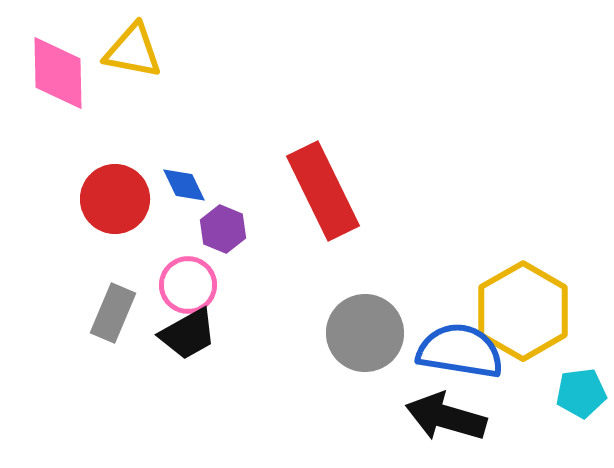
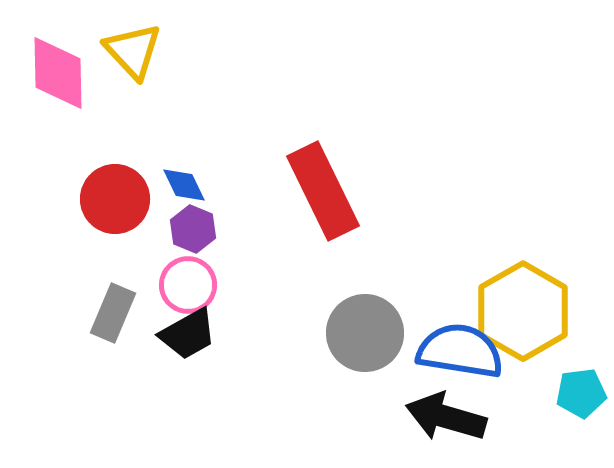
yellow triangle: rotated 36 degrees clockwise
purple hexagon: moved 30 px left
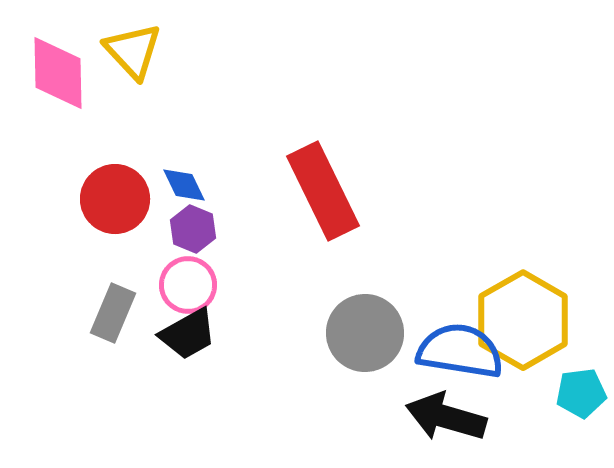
yellow hexagon: moved 9 px down
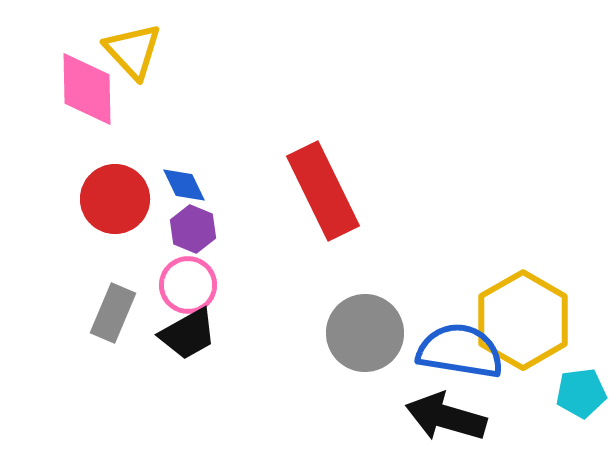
pink diamond: moved 29 px right, 16 px down
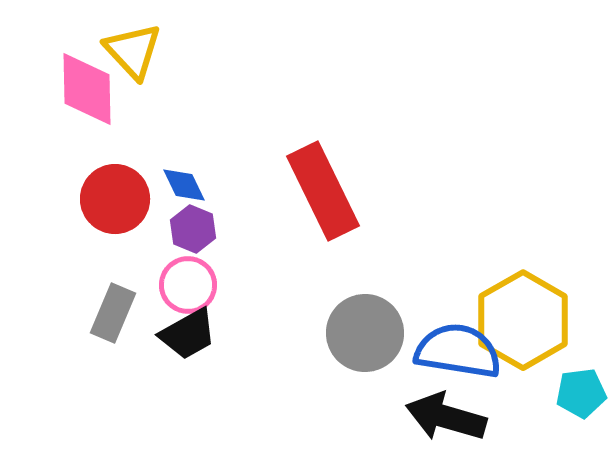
blue semicircle: moved 2 px left
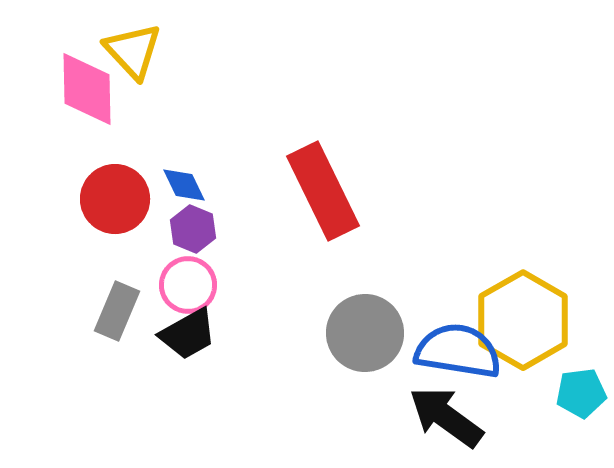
gray rectangle: moved 4 px right, 2 px up
black arrow: rotated 20 degrees clockwise
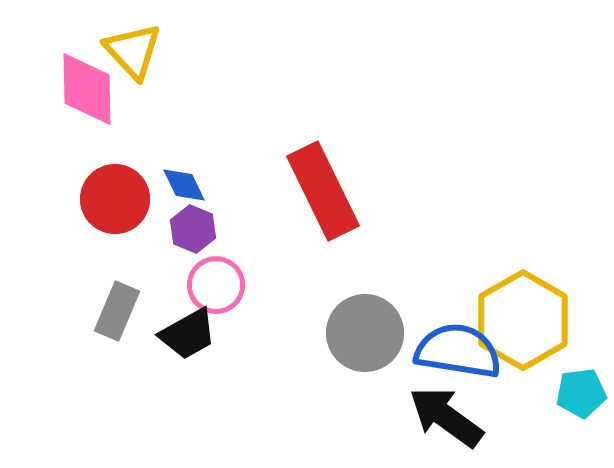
pink circle: moved 28 px right
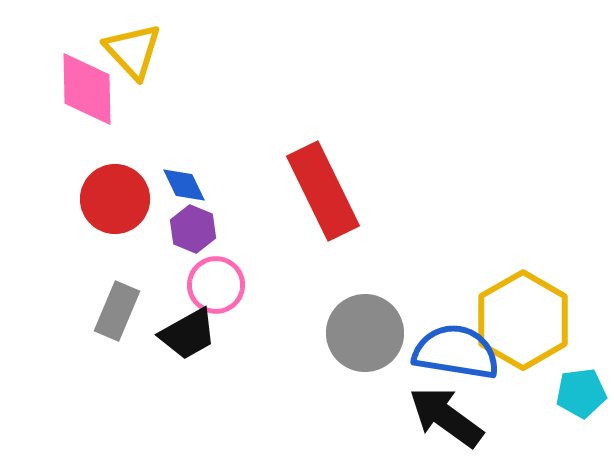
blue semicircle: moved 2 px left, 1 px down
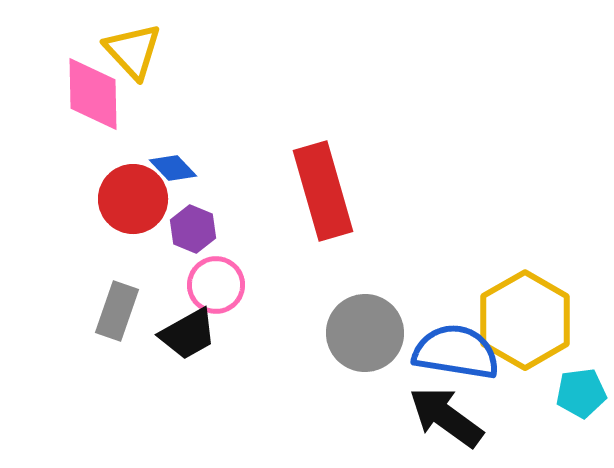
pink diamond: moved 6 px right, 5 px down
blue diamond: moved 11 px left, 17 px up; rotated 18 degrees counterclockwise
red rectangle: rotated 10 degrees clockwise
red circle: moved 18 px right
gray rectangle: rotated 4 degrees counterclockwise
yellow hexagon: moved 2 px right
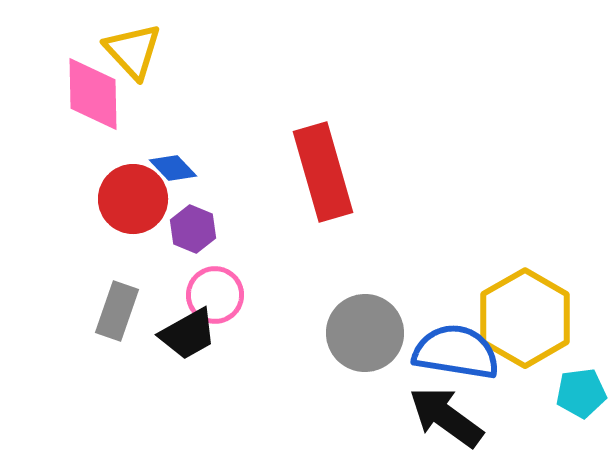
red rectangle: moved 19 px up
pink circle: moved 1 px left, 10 px down
yellow hexagon: moved 2 px up
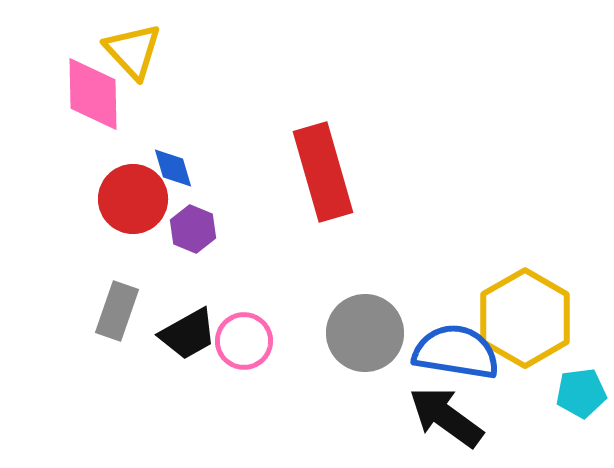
blue diamond: rotated 27 degrees clockwise
pink circle: moved 29 px right, 46 px down
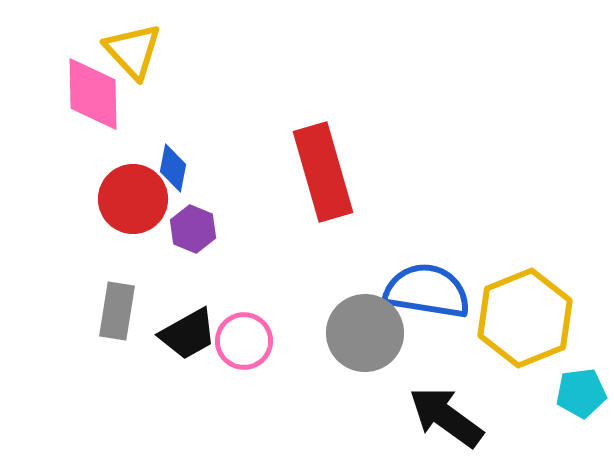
blue diamond: rotated 27 degrees clockwise
gray rectangle: rotated 10 degrees counterclockwise
yellow hexagon: rotated 8 degrees clockwise
blue semicircle: moved 29 px left, 61 px up
